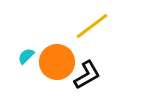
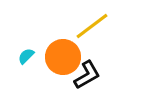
orange circle: moved 6 px right, 5 px up
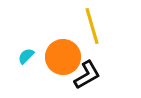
yellow line: rotated 69 degrees counterclockwise
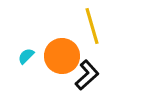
orange circle: moved 1 px left, 1 px up
black L-shape: rotated 12 degrees counterclockwise
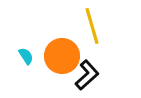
cyan semicircle: rotated 102 degrees clockwise
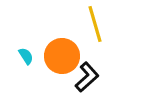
yellow line: moved 3 px right, 2 px up
black L-shape: moved 2 px down
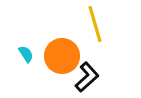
cyan semicircle: moved 2 px up
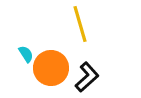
yellow line: moved 15 px left
orange circle: moved 11 px left, 12 px down
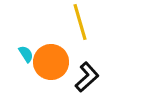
yellow line: moved 2 px up
orange circle: moved 6 px up
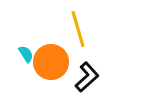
yellow line: moved 2 px left, 7 px down
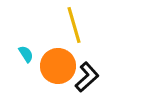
yellow line: moved 4 px left, 4 px up
orange circle: moved 7 px right, 4 px down
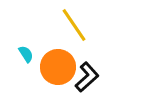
yellow line: rotated 18 degrees counterclockwise
orange circle: moved 1 px down
